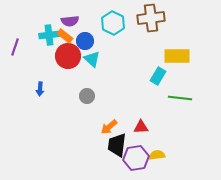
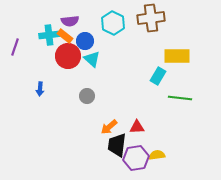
red triangle: moved 4 px left
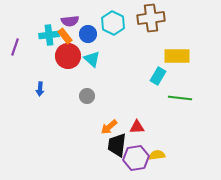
orange rectangle: rotated 14 degrees clockwise
blue circle: moved 3 px right, 7 px up
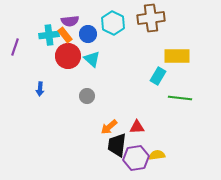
orange rectangle: moved 1 px up
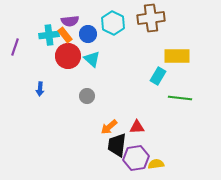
yellow semicircle: moved 1 px left, 9 px down
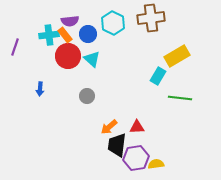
yellow rectangle: rotated 30 degrees counterclockwise
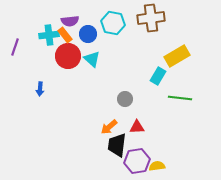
cyan hexagon: rotated 15 degrees counterclockwise
gray circle: moved 38 px right, 3 px down
purple hexagon: moved 1 px right, 3 px down
yellow semicircle: moved 1 px right, 2 px down
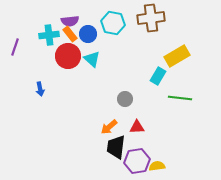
orange rectangle: moved 5 px right, 1 px up
blue arrow: rotated 16 degrees counterclockwise
black trapezoid: moved 1 px left, 2 px down
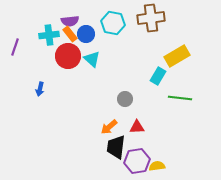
blue circle: moved 2 px left
blue arrow: rotated 24 degrees clockwise
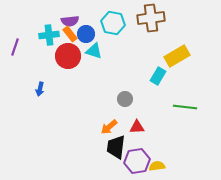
cyan triangle: moved 2 px right, 8 px up; rotated 24 degrees counterclockwise
green line: moved 5 px right, 9 px down
